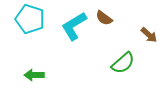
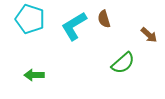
brown semicircle: moved 1 px down; rotated 36 degrees clockwise
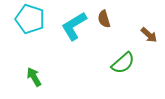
green arrow: moved 2 px down; rotated 60 degrees clockwise
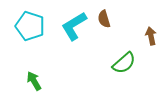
cyan pentagon: moved 7 px down
brown arrow: moved 2 px right, 1 px down; rotated 144 degrees counterclockwise
green semicircle: moved 1 px right
green arrow: moved 4 px down
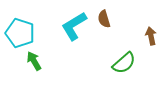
cyan pentagon: moved 10 px left, 7 px down
green arrow: moved 20 px up
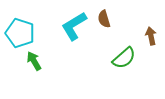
green semicircle: moved 5 px up
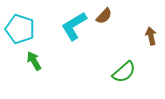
brown semicircle: moved 3 px up; rotated 120 degrees counterclockwise
cyan pentagon: moved 4 px up
green semicircle: moved 14 px down
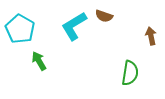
brown semicircle: rotated 66 degrees clockwise
cyan pentagon: rotated 12 degrees clockwise
green arrow: moved 5 px right
green semicircle: moved 6 px right, 1 px down; rotated 40 degrees counterclockwise
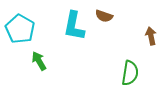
cyan L-shape: rotated 48 degrees counterclockwise
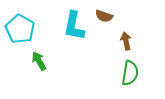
brown arrow: moved 25 px left, 5 px down
